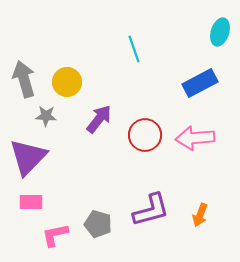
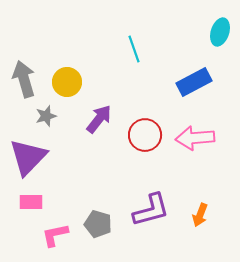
blue rectangle: moved 6 px left, 1 px up
gray star: rotated 20 degrees counterclockwise
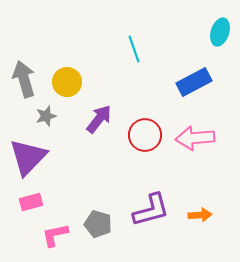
pink rectangle: rotated 15 degrees counterclockwise
orange arrow: rotated 115 degrees counterclockwise
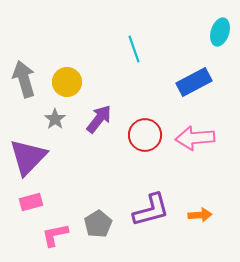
gray star: moved 9 px right, 3 px down; rotated 20 degrees counterclockwise
gray pentagon: rotated 24 degrees clockwise
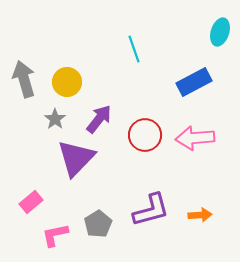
purple triangle: moved 48 px right, 1 px down
pink rectangle: rotated 25 degrees counterclockwise
